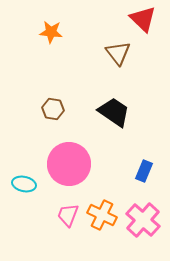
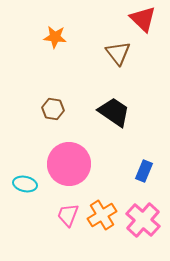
orange star: moved 4 px right, 5 px down
cyan ellipse: moved 1 px right
orange cross: rotated 32 degrees clockwise
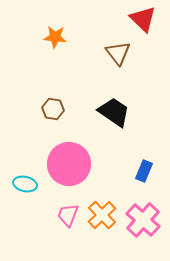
orange cross: rotated 12 degrees counterclockwise
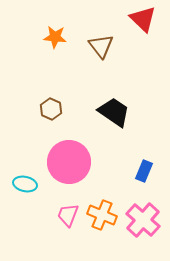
brown triangle: moved 17 px left, 7 px up
brown hexagon: moved 2 px left; rotated 15 degrees clockwise
pink circle: moved 2 px up
orange cross: rotated 24 degrees counterclockwise
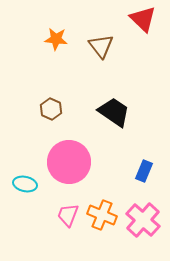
orange star: moved 1 px right, 2 px down
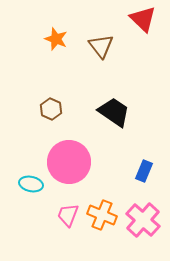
orange star: rotated 15 degrees clockwise
cyan ellipse: moved 6 px right
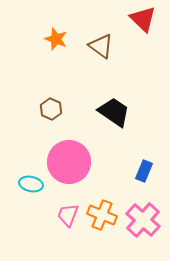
brown triangle: rotated 16 degrees counterclockwise
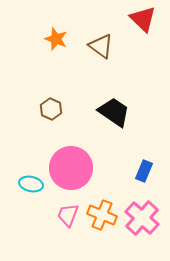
pink circle: moved 2 px right, 6 px down
pink cross: moved 1 px left, 2 px up
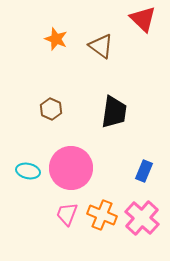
black trapezoid: rotated 64 degrees clockwise
cyan ellipse: moved 3 px left, 13 px up
pink trapezoid: moved 1 px left, 1 px up
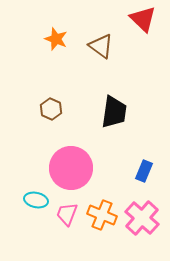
cyan ellipse: moved 8 px right, 29 px down
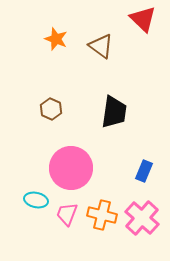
orange cross: rotated 8 degrees counterclockwise
